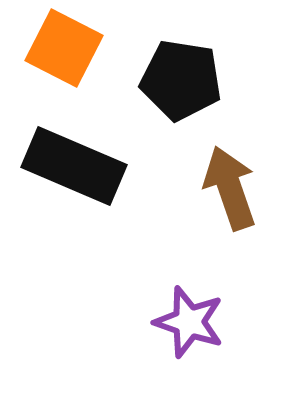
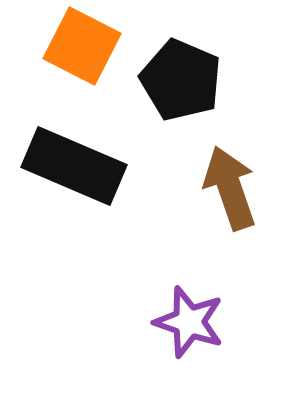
orange square: moved 18 px right, 2 px up
black pentagon: rotated 14 degrees clockwise
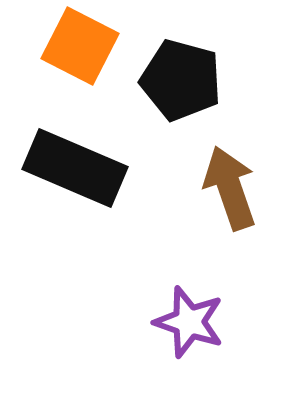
orange square: moved 2 px left
black pentagon: rotated 8 degrees counterclockwise
black rectangle: moved 1 px right, 2 px down
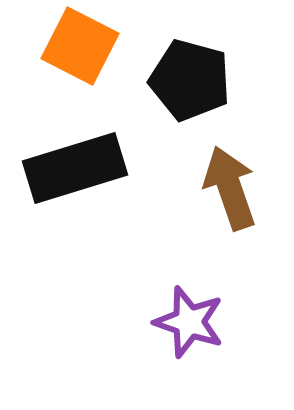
black pentagon: moved 9 px right
black rectangle: rotated 40 degrees counterclockwise
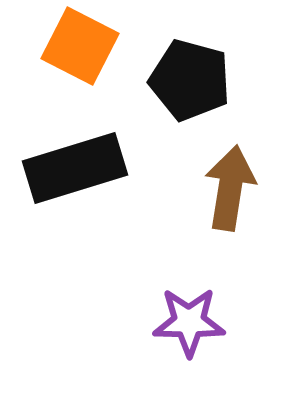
brown arrow: rotated 28 degrees clockwise
purple star: rotated 18 degrees counterclockwise
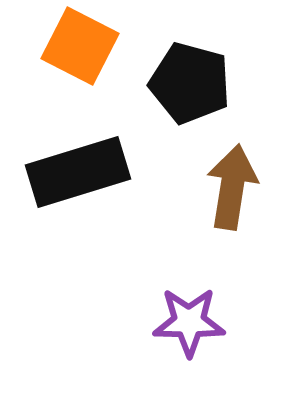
black pentagon: moved 3 px down
black rectangle: moved 3 px right, 4 px down
brown arrow: moved 2 px right, 1 px up
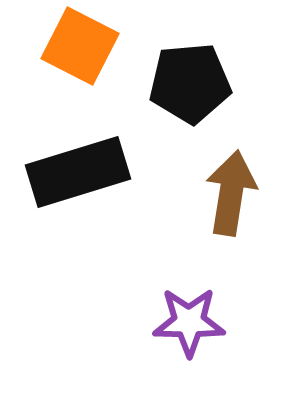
black pentagon: rotated 20 degrees counterclockwise
brown arrow: moved 1 px left, 6 px down
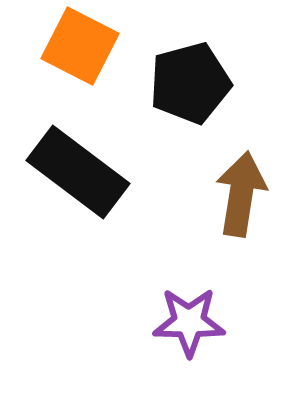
black pentagon: rotated 10 degrees counterclockwise
black rectangle: rotated 54 degrees clockwise
brown arrow: moved 10 px right, 1 px down
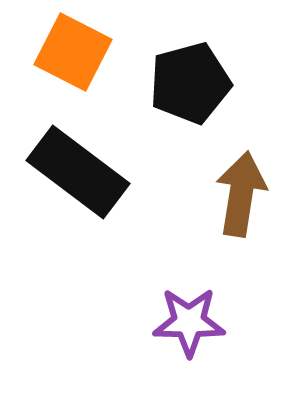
orange square: moved 7 px left, 6 px down
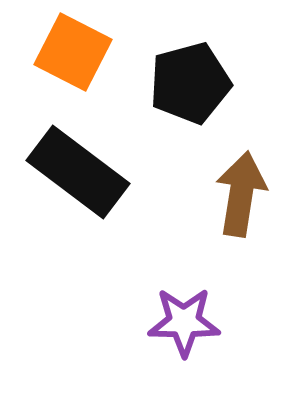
purple star: moved 5 px left
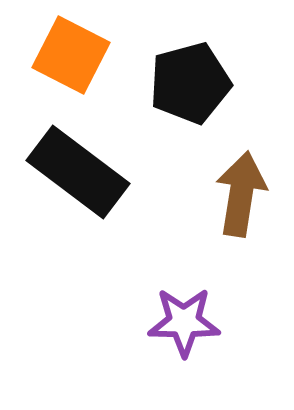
orange square: moved 2 px left, 3 px down
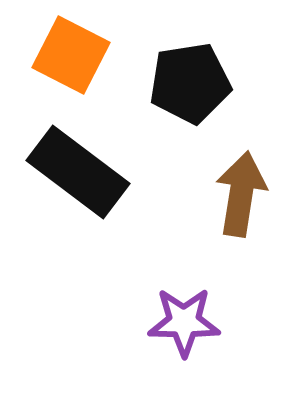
black pentagon: rotated 6 degrees clockwise
